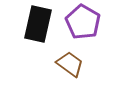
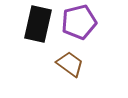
purple pentagon: moved 4 px left; rotated 28 degrees clockwise
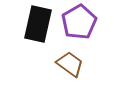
purple pentagon: rotated 16 degrees counterclockwise
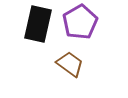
purple pentagon: moved 1 px right
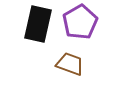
brown trapezoid: rotated 16 degrees counterclockwise
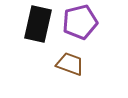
purple pentagon: rotated 16 degrees clockwise
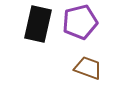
brown trapezoid: moved 18 px right, 4 px down
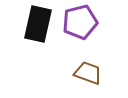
brown trapezoid: moved 5 px down
